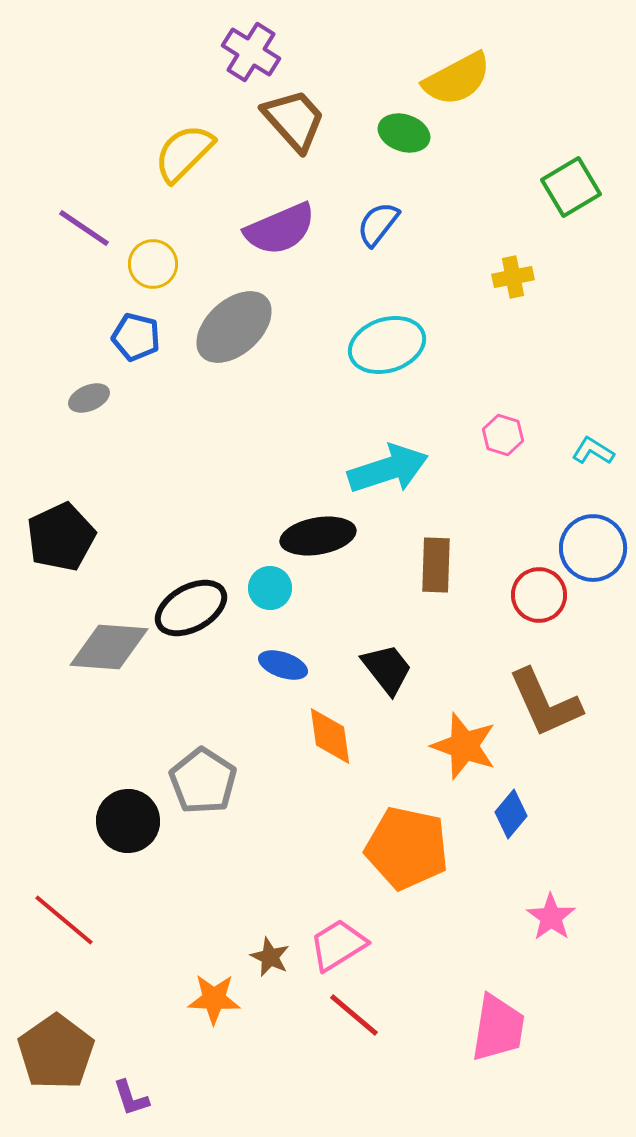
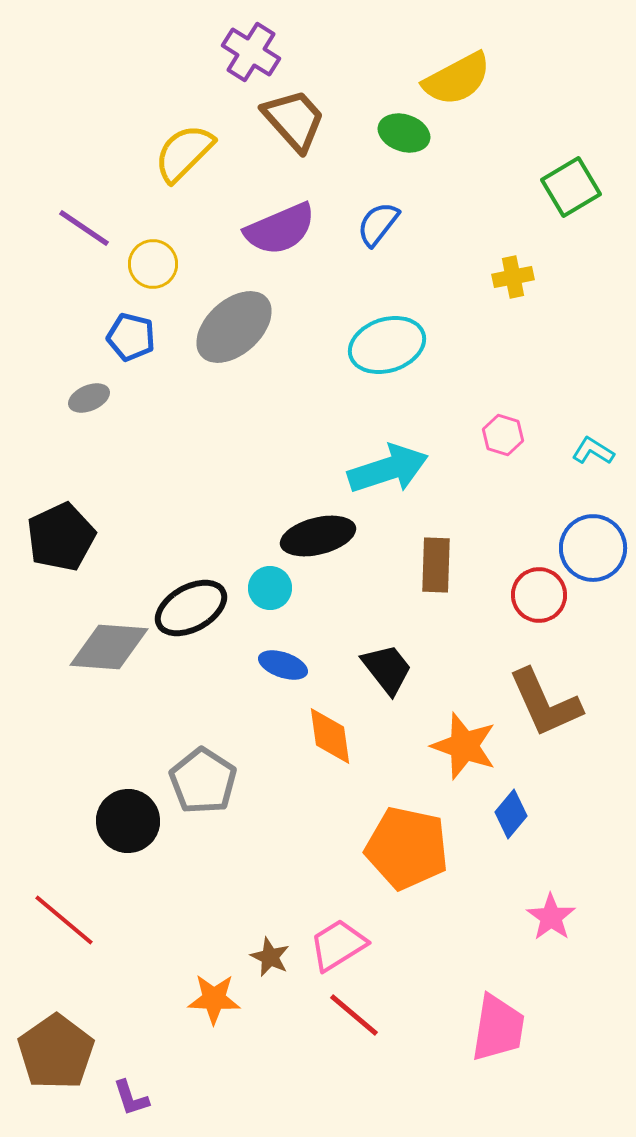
blue pentagon at (136, 337): moved 5 px left
black ellipse at (318, 536): rotated 4 degrees counterclockwise
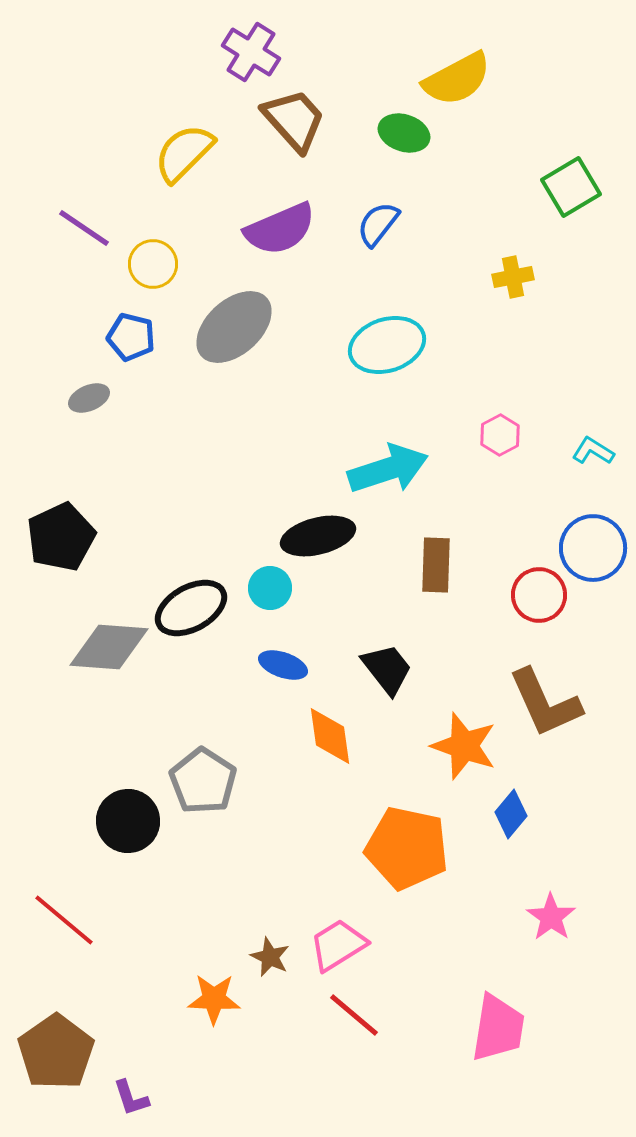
pink hexagon at (503, 435): moved 3 px left; rotated 15 degrees clockwise
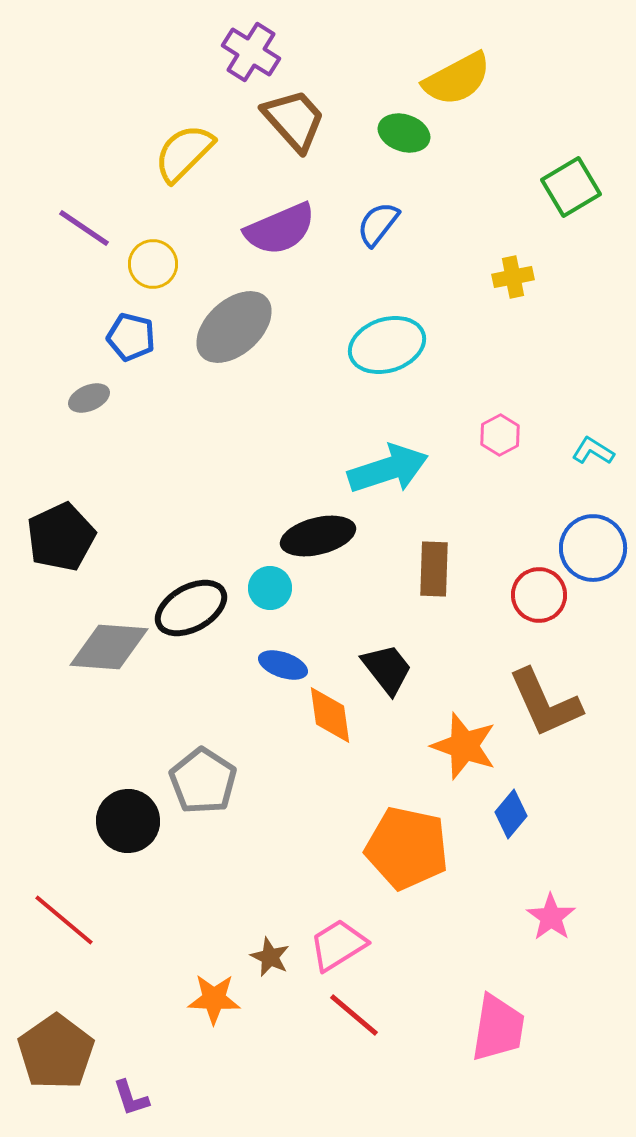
brown rectangle at (436, 565): moved 2 px left, 4 px down
orange diamond at (330, 736): moved 21 px up
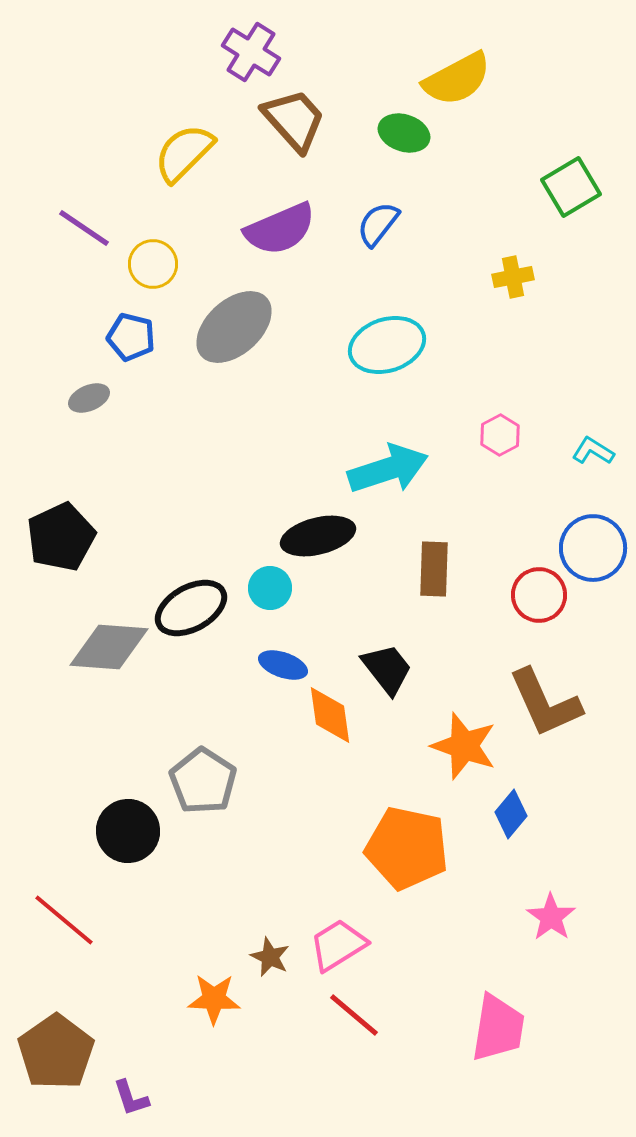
black circle at (128, 821): moved 10 px down
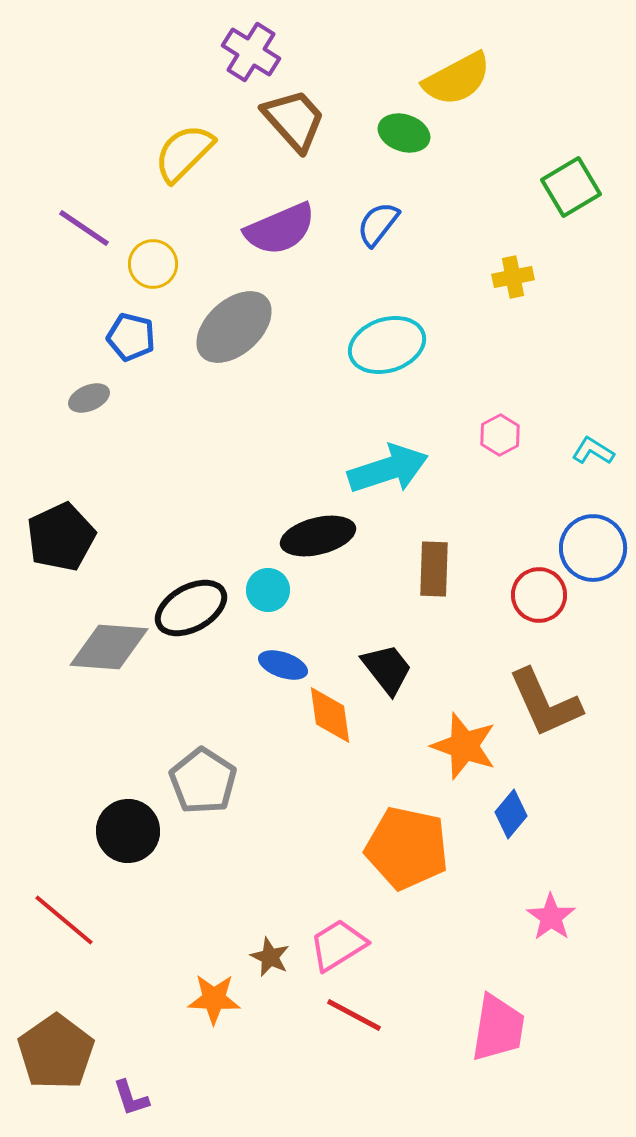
cyan circle at (270, 588): moved 2 px left, 2 px down
red line at (354, 1015): rotated 12 degrees counterclockwise
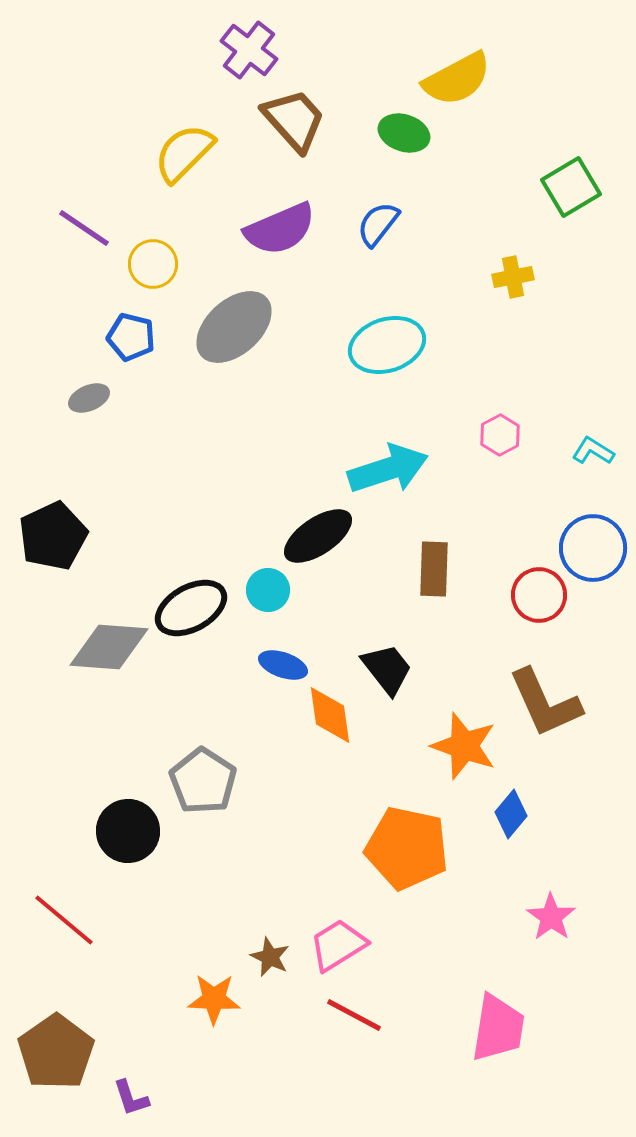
purple cross at (251, 52): moved 2 px left, 2 px up; rotated 6 degrees clockwise
black ellipse at (318, 536): rotated 20 degrees counterclockwise
black pentagon at (61, 537): moved 8 px left, 1 px up
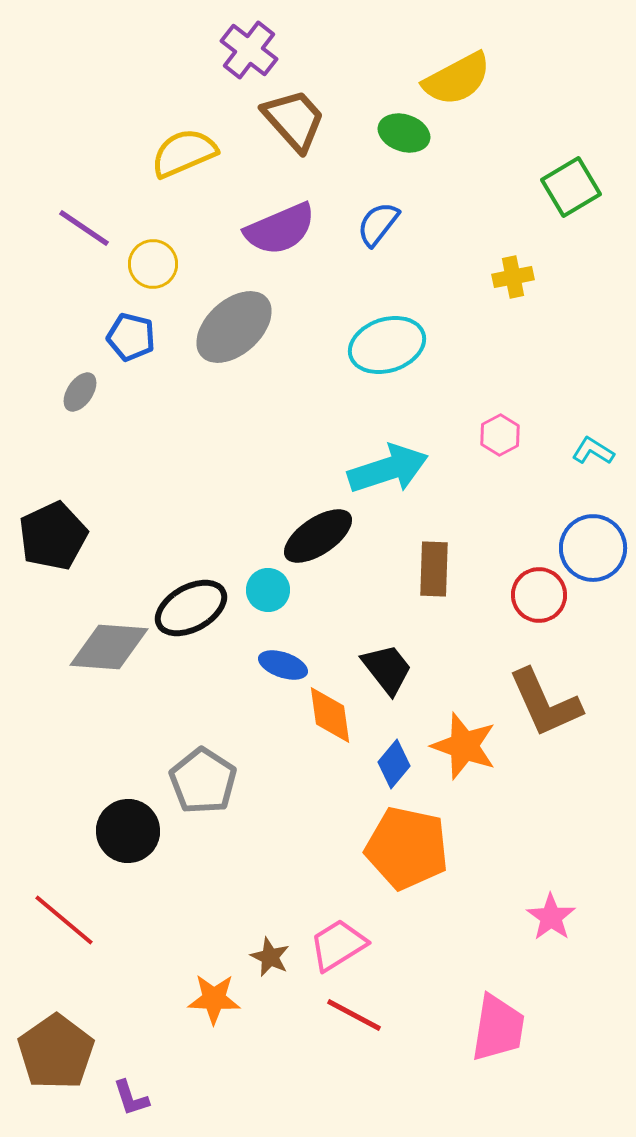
yellow semicircle at (184, 153): rotated 22 degrees clockwise
gray ellipse at (89, 398): moved 9 px left, 6 px up; rotated 33 degrees counterclockwise
blue diamond at (511, 814): moved 117 px left, 50 px up
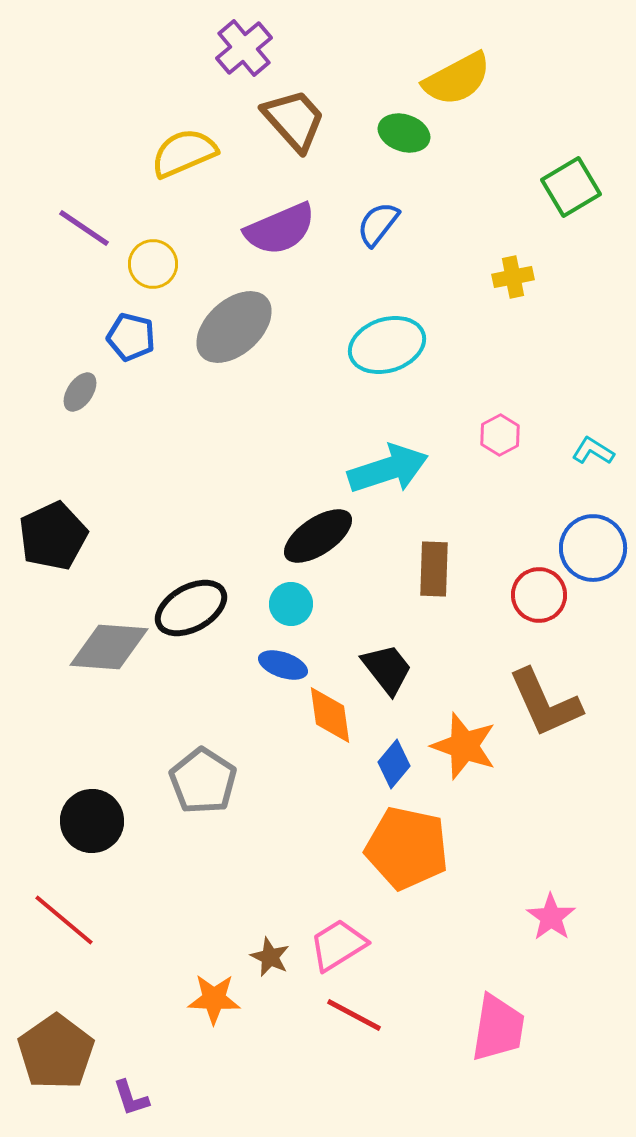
purple cross at (249, 50): moved 5 px left, 2 px up; rotated 12 degrees clockwise
cyan circle at (268, 590): moved 23 px right, 14 px down
black circle at (128, 831): moved 36 px left, 10 px up
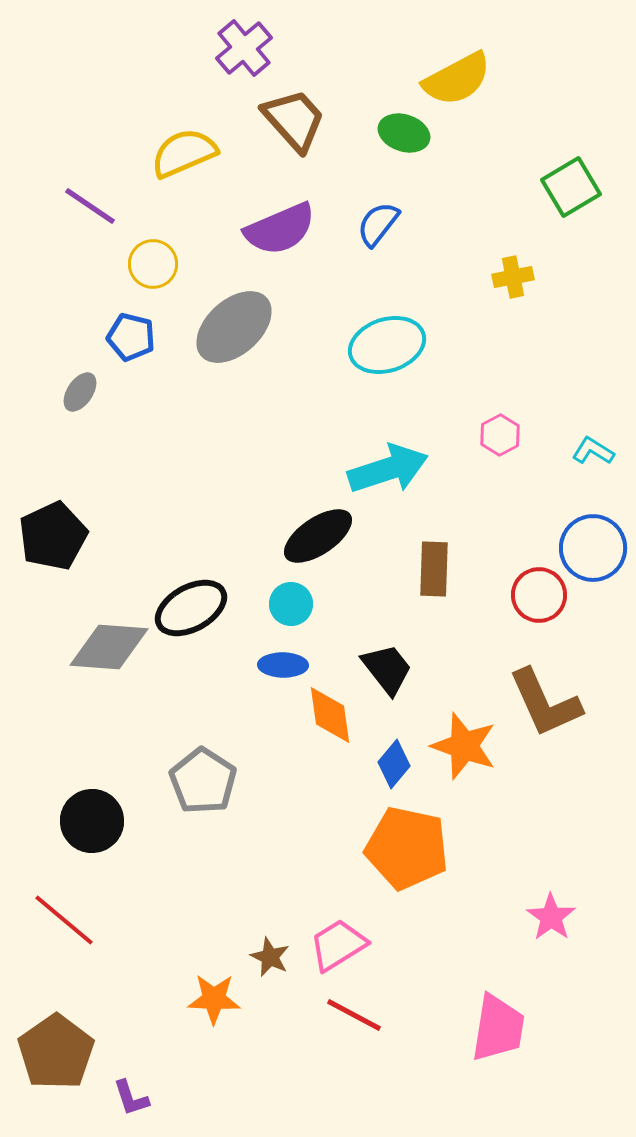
purple line at (84, 228): moved 6 px right, 22 px up
blue ellipse at (283, 665): rotated 18 degrees counterclockwise
